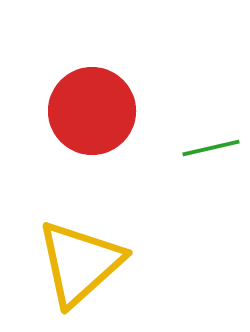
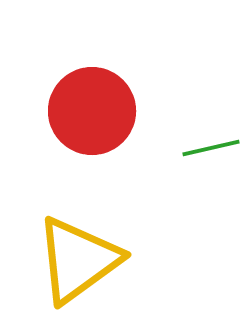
yellow triangle: moved 2 px left, 3 px up; rotated 6 degrees clockwise
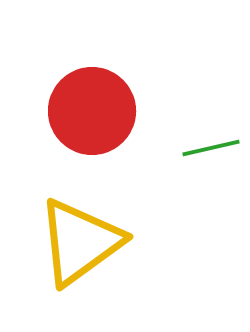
yellow triangle: moved 2 px right, 18 px up
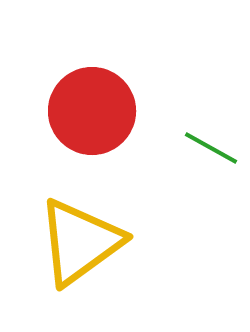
green line: rotated 42 degrees clockwise
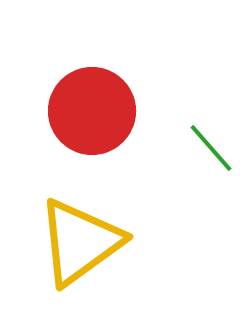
green line: rotated 20 degrees clockwise
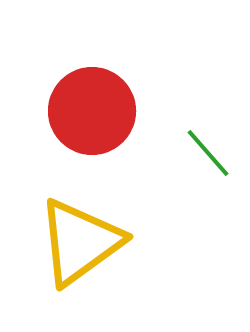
green line: moved 3 px left, 5 px down
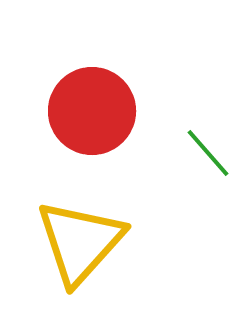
yellow triangle: rotated 12 degrees counterclockwise
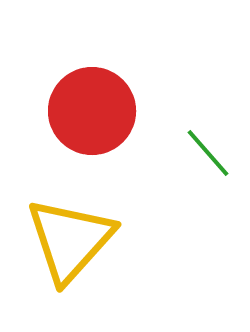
yellow triangle: moved 10 px left, 2 px up
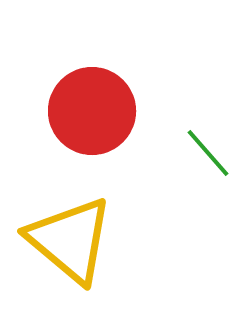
yellow triangle: rotated 32 degrees counterclockwise
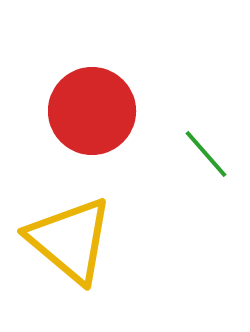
green line: moved 2 px left, 1 px down
